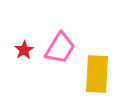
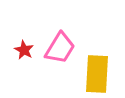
red star: rotated 12 degrees counterclockwise
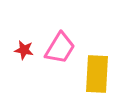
red star: rotated 18 degrees counterclockwise
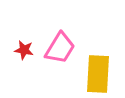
yellow rectangle: moved 1 px right
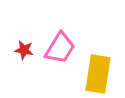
yellow rectangle: rotated 6 degrees clockwise
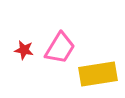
yellow rectangle: rotated 72 degrees clockwise
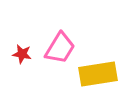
red star: moved 2 px left, 4 px down
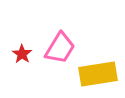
red star: rotated 24 degrees clockwise
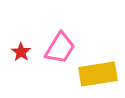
red star: moved 1 px left, 2 px up
